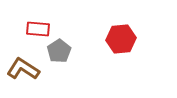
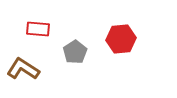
gray pentagon: moved 16 px right, 1 px down
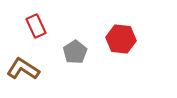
red rectangle: moved 2 px left, 3 px up; rotated 60 degrees clockwise
red hexagon: rotated 12 degrees clockwise
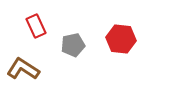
gray pentagon: moved 2 px left, 7 px up; rotated 20 degrees clockwise
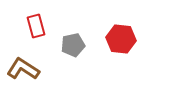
red rectangle: rotated 10 degrees clockwise
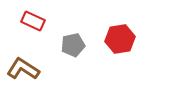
red rectangle: moved 3 px left, 5 px up; rotated 50 degrees counterclockwise
red hexagon: moved 1 px left; rotated 16 degrees counterclockwise
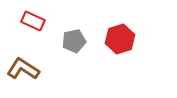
red hexagon: rotated 8 degrees counterclockwise
gray pentagon: moved 1 px right, 4 px up
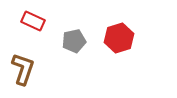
red hexagon: moved 1 px left, 1 px up
brown L-shape: rotated 76 degrees clockwise
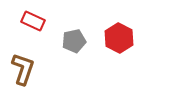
red hexagon: rotated 16 degrees counterclockwise
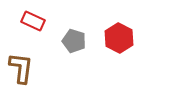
gray pentagon: rotated 30 degrees clockwise
brown L-shape: moved 2 px left, 1 px up; rotated 12 degrees counterclockwise
